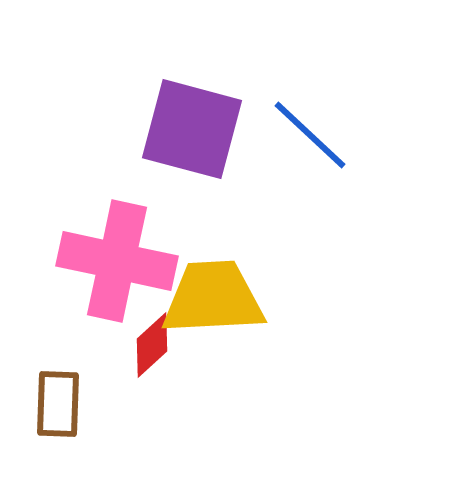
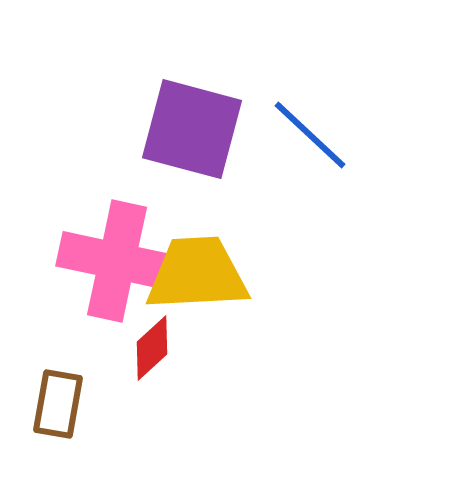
yellow trapezoid: moved 16 px left, 24 px up
red diamond: moved 3 px down
brown rectangle: rotated 8 degrees clockwise
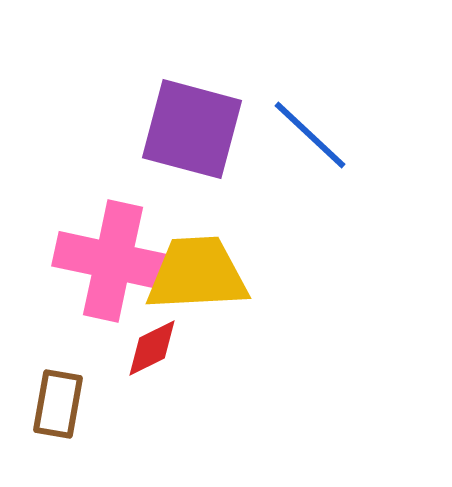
pink cross: moved 4 px left
red diamond: rotated 16 degrees clockwise
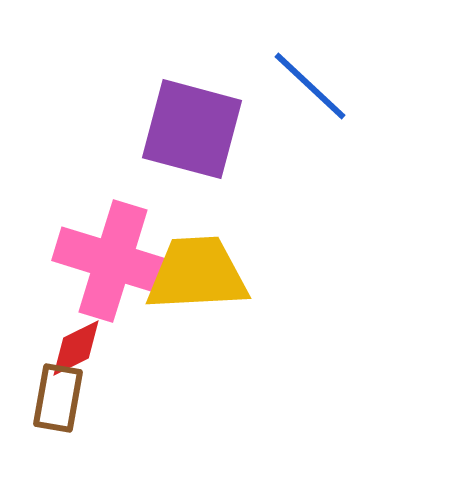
blue line: moved 49 px up
pink cross: rotated 5 degrees clockwise
red diamond: moved 76 px left
brown rectangle: moved 6 px up
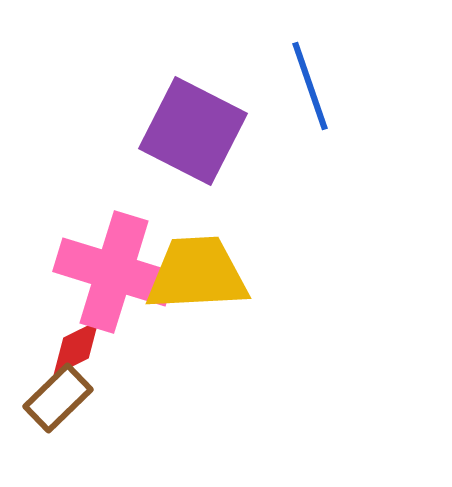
blue line: rotated 28 degrees clockwise
purple square: moved 1 px right, 2 px down; rotated 12 degrees clockwise
pink cross: moved 1 px right, 11 px down
brown rectangle: rotated 36 degrees clockwise
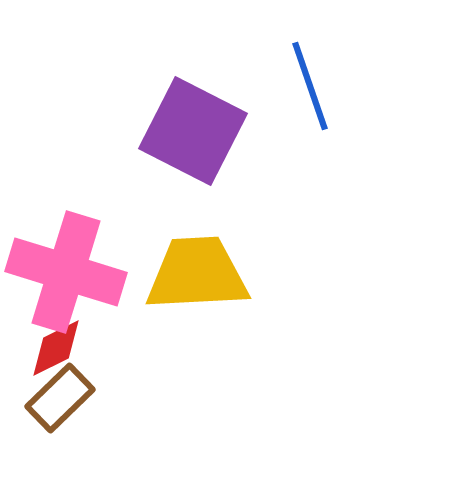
pink cross: moved 48 px left
red diamond: moved 20 px left
brown rectangle: moved 2 px right
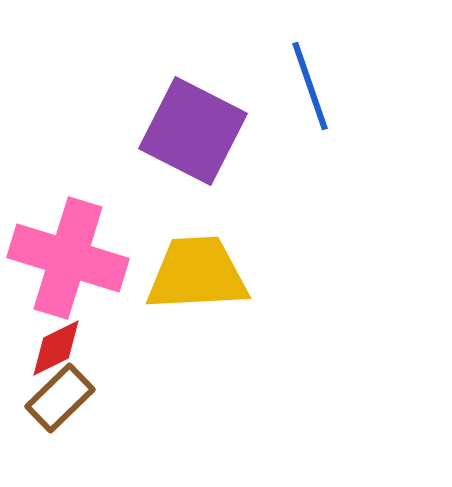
pink cross: moved 2 px right, 14 px up
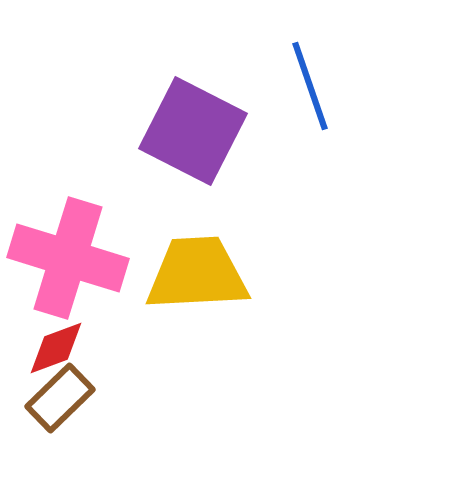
red diamond: rotated 6 degrees clockwise
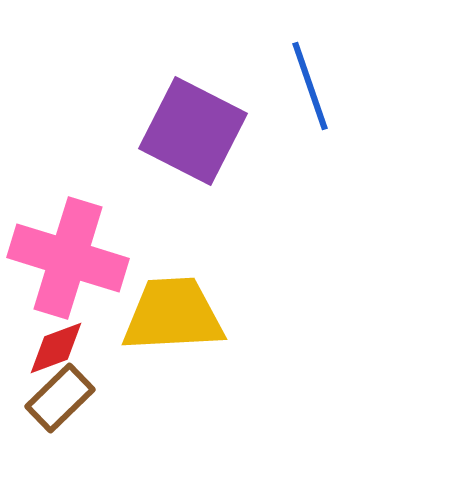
yellow trapezoid: moved 24 px left, 41 px down
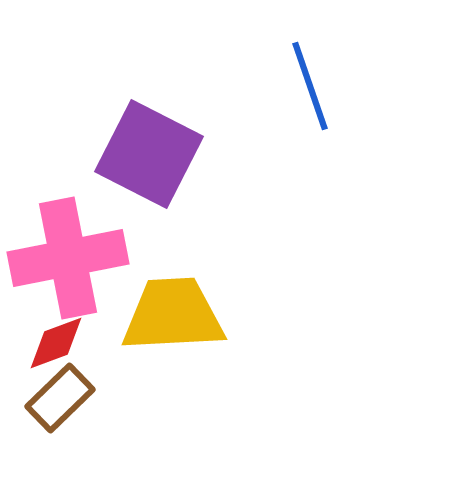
purple square: moved 44 px left, 23 px down
pink cross: rotated 28 degrees counterclockwise
red diamond: moved 5 px up
